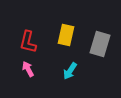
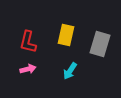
pink arrow: rotated 105 degrees clockwise
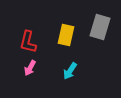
gray rectangle: moved 17 px up
pink arrow: moved 2 px right, 1 px up; rotated 133 degrees clockwise
